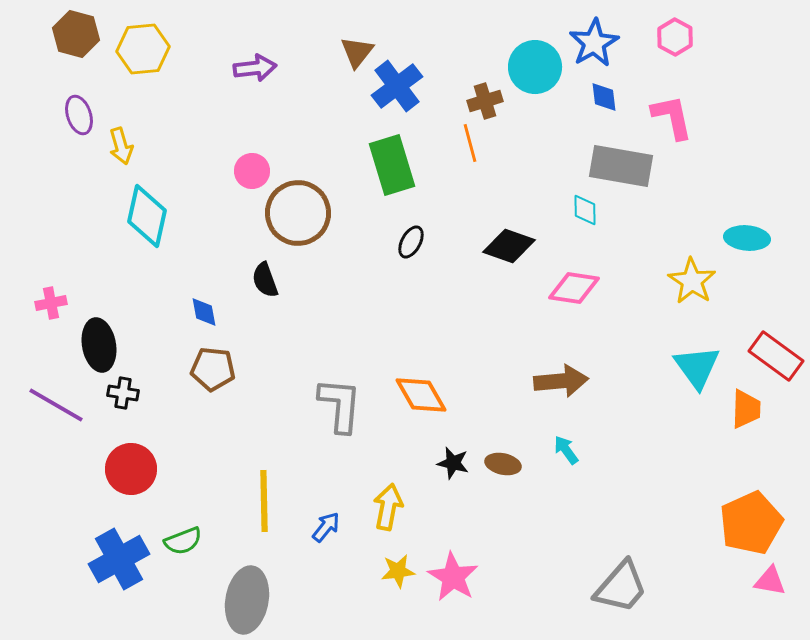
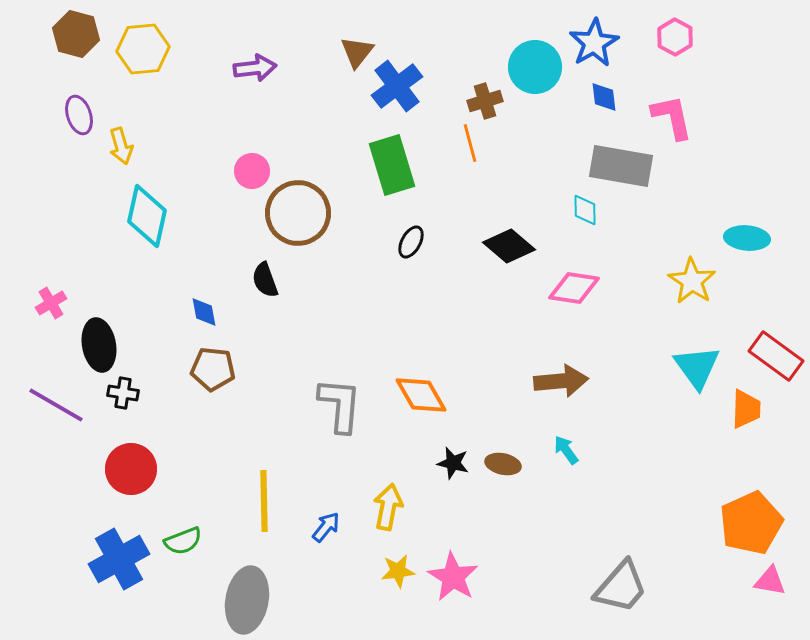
black diamond at (509, 246): rotated 21 degrees clockwise
pink cross at (51, 303): rotated 20 degrees counterclockwise
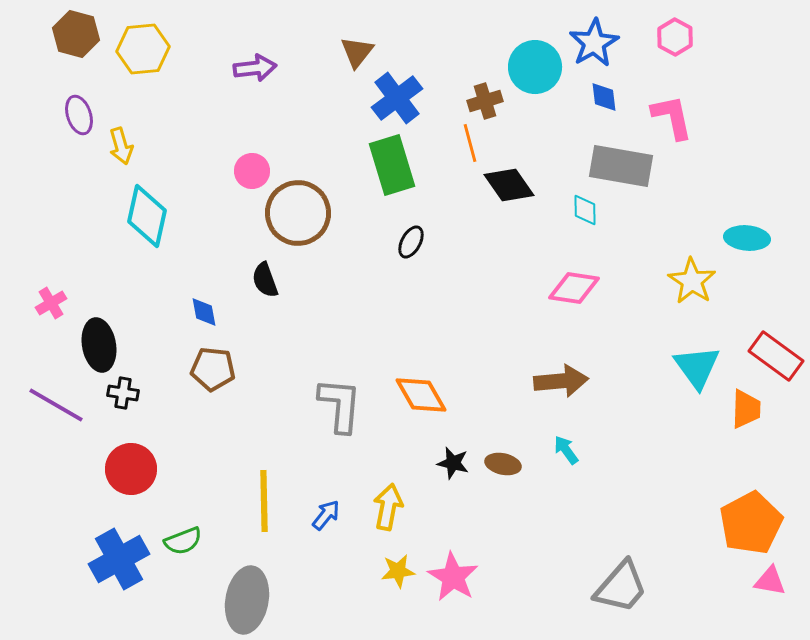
blue cross at (397, 86): moved 12 px down
black diamond at (509, 246): moved 61 px up; rotated 15 degrees clockwise
orange pentagon at (751, 523): rotated 4 degrees counterclockwise
blue arrow at (326, 527): moved 12 px up
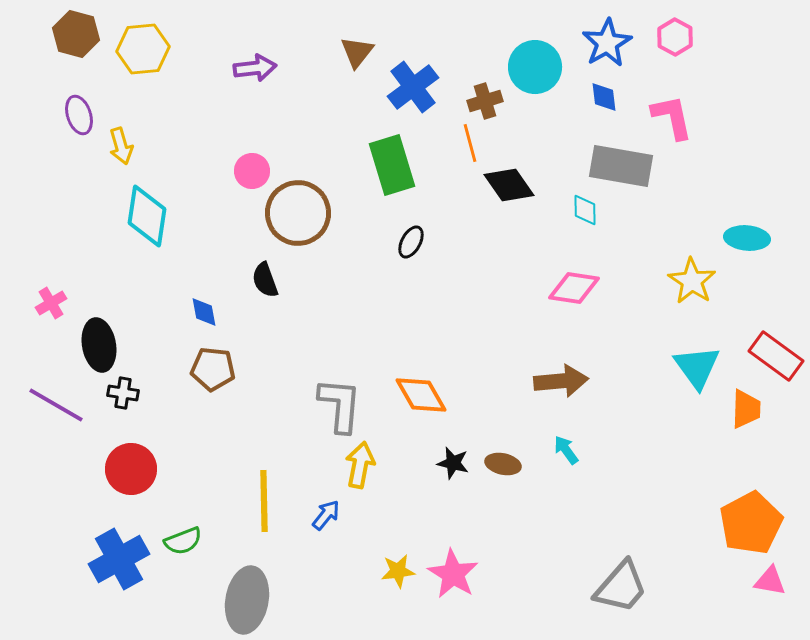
blue star at (594, 43): moved 13 px right
blue cross at (397, 98): moved 16 px right, 11 px up
cyan diamond at (147, 216): rotated 4 degrees counterclockwise
yellow arrow at (388, 507): moved 28 px left, 42 px up
pink star at (453, 577): moved 3 px up
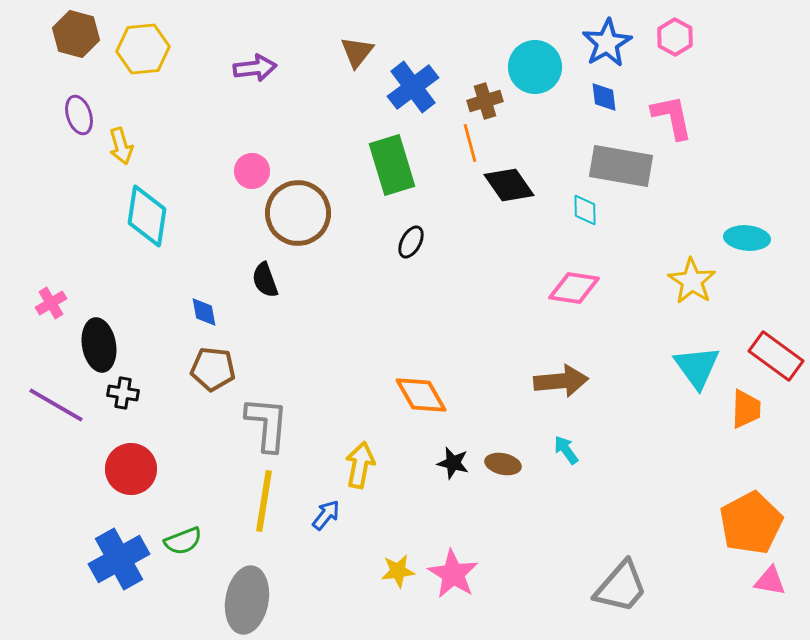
gray L-shape at (340, 405): moved 73 px left, 19 px down
yellow line at (264, 501): rotated 10 degrees clockwise
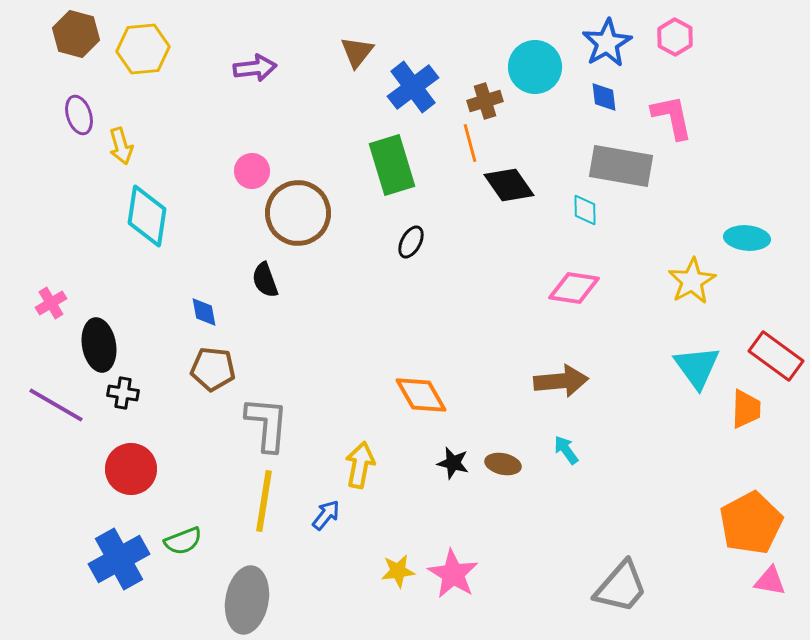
yellow star at (692, 281): rotated 9 degrees clockwise
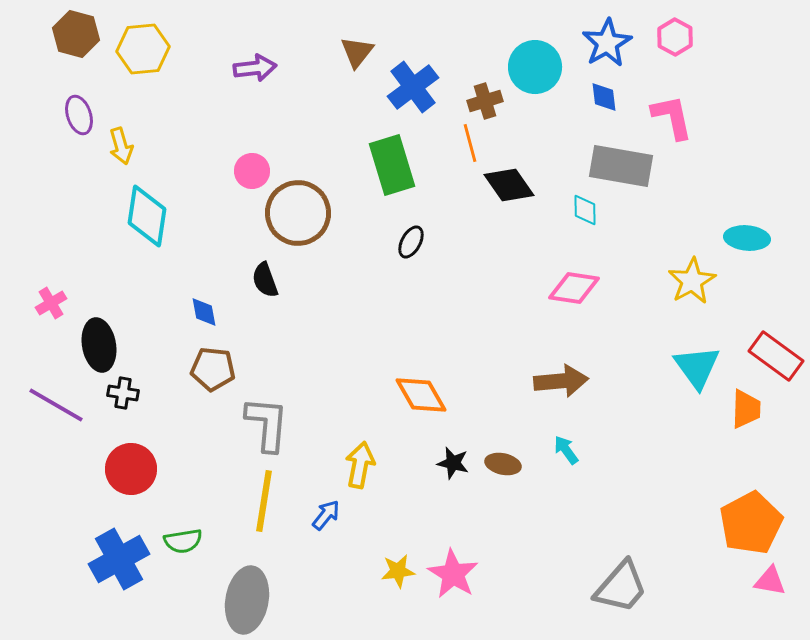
green semicircle at (183, 541): rotated 12 degrees clockwise
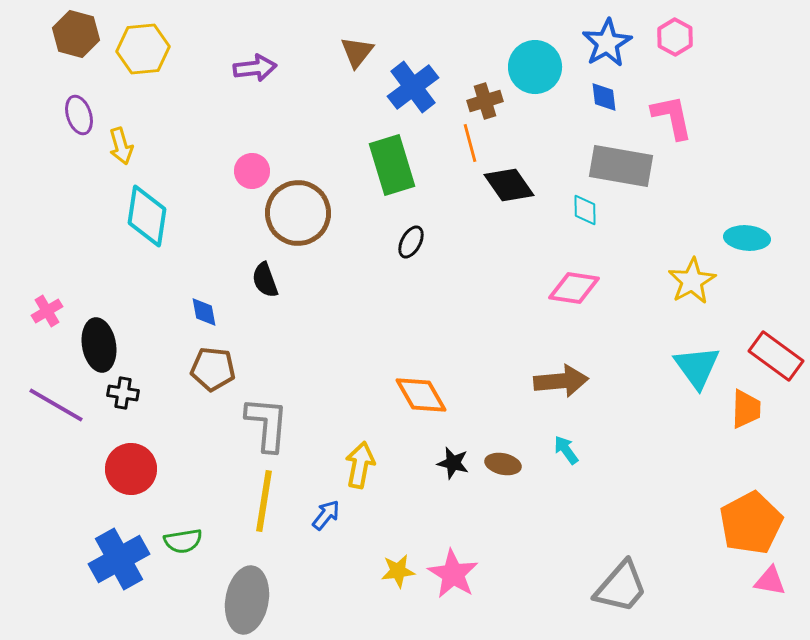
pink cross at (51, 303): moved 4 px left, 8 px down
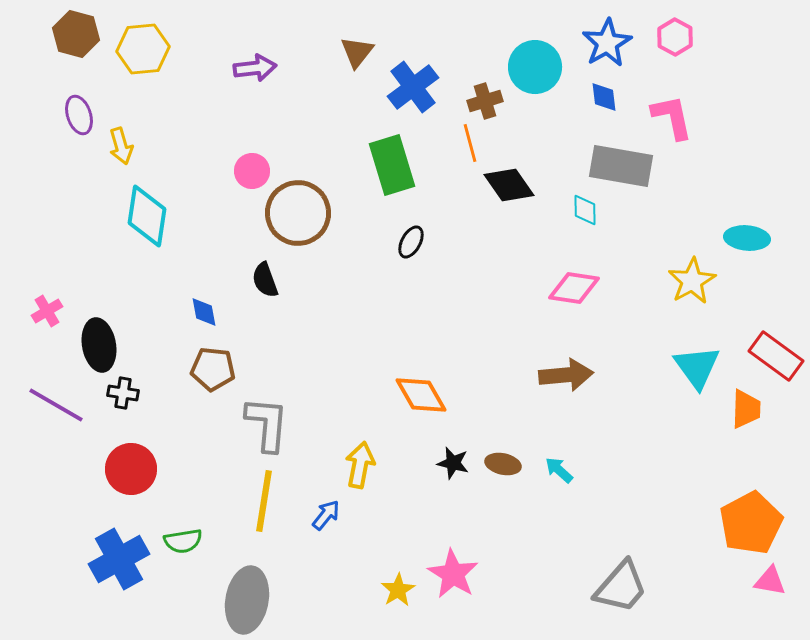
brown arrow at (561, 381): moved 5 px right, 6 px up
cyan arrow at (566, 450): moved 7 px left, 20 px down; rotated 12 degrees counterclockwise
yellow star at (398, 571): moved 19 px down; rotated 24 degrees counterclockwise
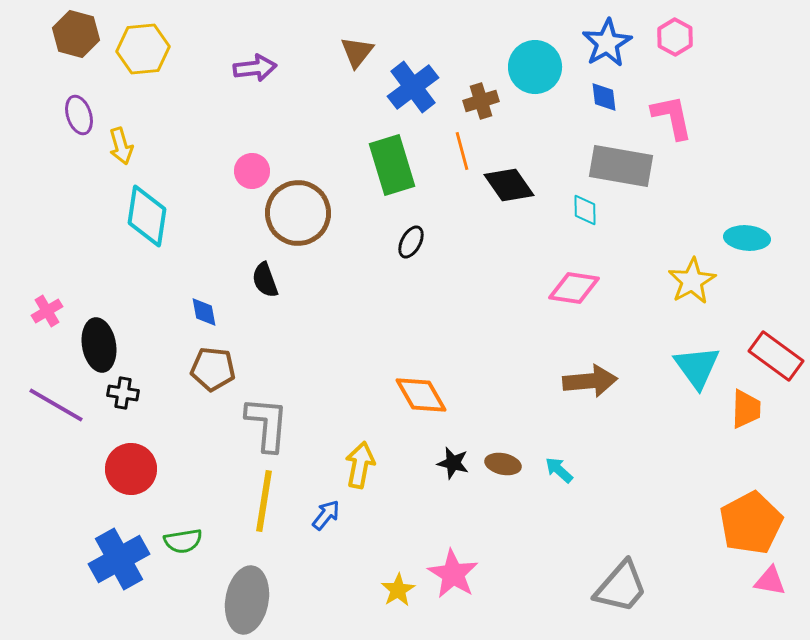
brown cross at (485, 101): moved 4 px left
orange line at (470, 143): moved 8 px left, 8 px down
brown arrow at (566, 375): moved 24 px right, 6 px down
